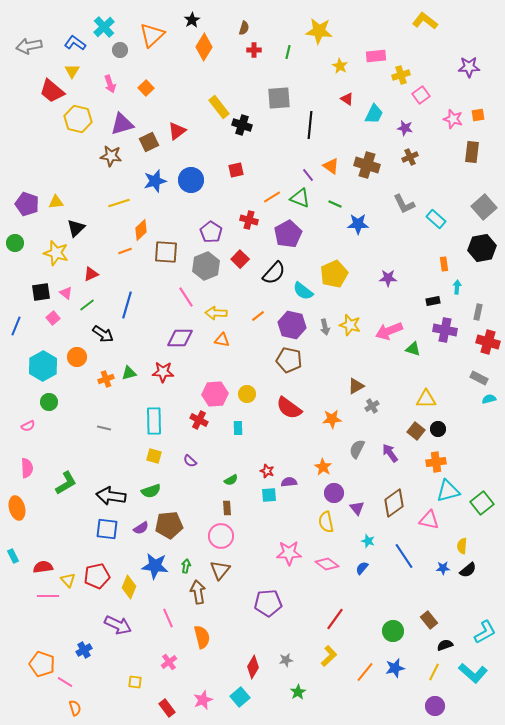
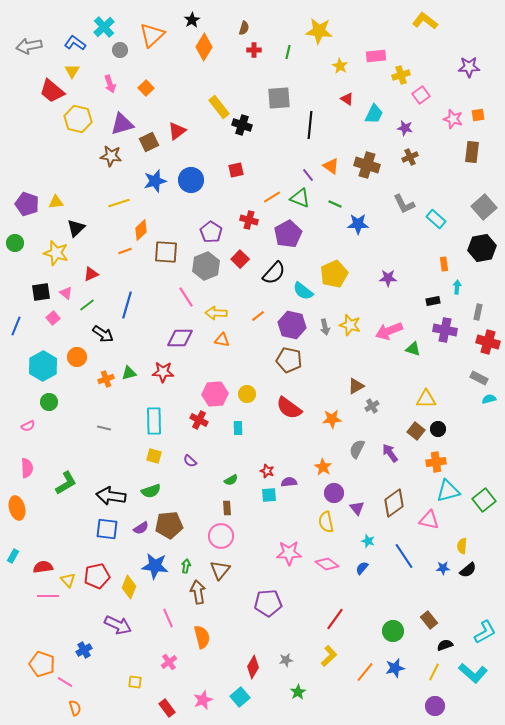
green square at (482, 503): moved 2 px right, 3 px up
cyan rectangle at (13, 556): rotated 56 degrees clockwise
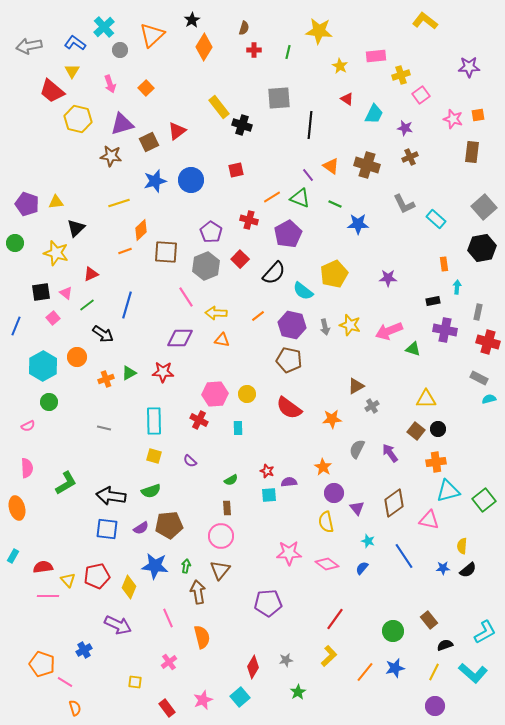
green triangle at (129, 373): rotated 14 degrees counterclockwise
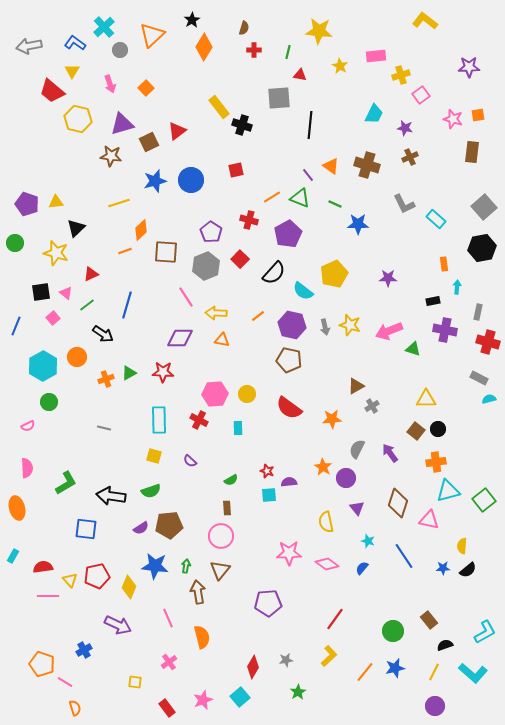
red triangle at (347, 99): moved 47 px left, 24 px up; rotated 24 degrees counterclockwise
cyan rectangle at (154, 421): moved 5 px right, 1 px up
purple circle at (334, 493): moved 12 px right, 15 px up
brown diamond at (394, 503): moved 4 px right; rotated 36 degrees counterclockwise
blue square at (107, 529): moved 21 px left
yellow triangle at (68, 580): moved 2 px right
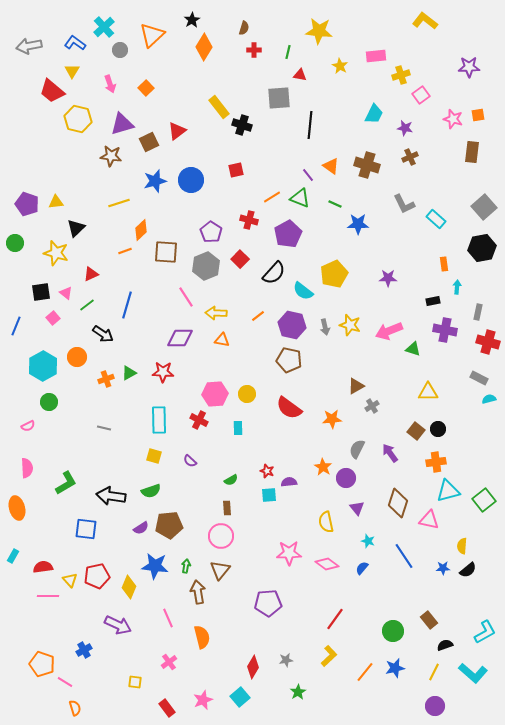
yellow triangle at (426, 399): moved 2 px right, 7 px up
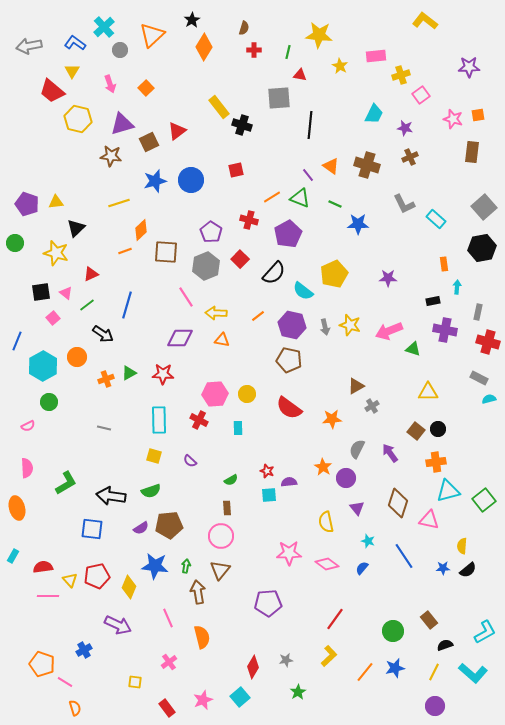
yellow star at (319, 31): moved 4 px down
blue line at (16, 326): moved 1 px right, 15 px down
red star at (163, 372): moved 2 px down
blue square at (86, 529): moved 6 px right
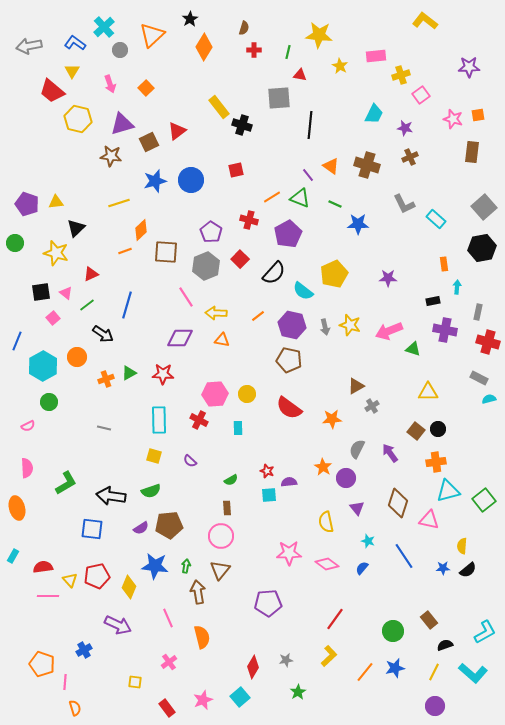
black star at (192, 20): moved 2 px left, 1 px up
pink line at (65, 682): rotated 63 degrees clockwise
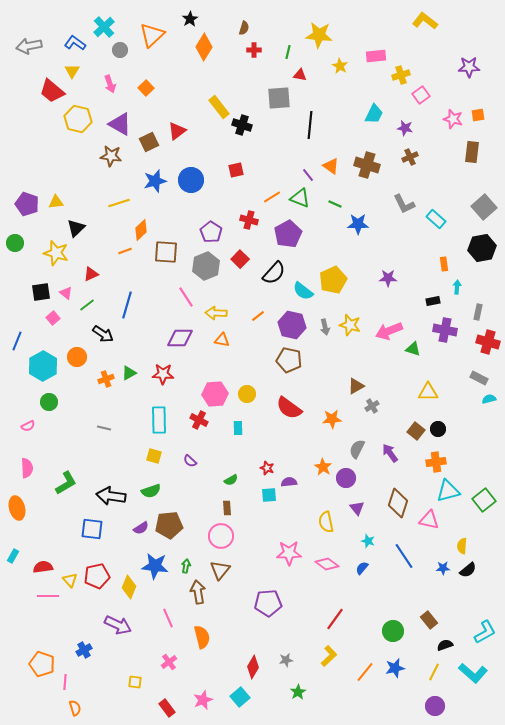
purple triangle at (122, 124): moved 2 px left; rotated 45 degrees clockwise
yellow pentagon at (334, 274): moved 1 px left, 6 px down
red star at (267, 471): moved 3 px up
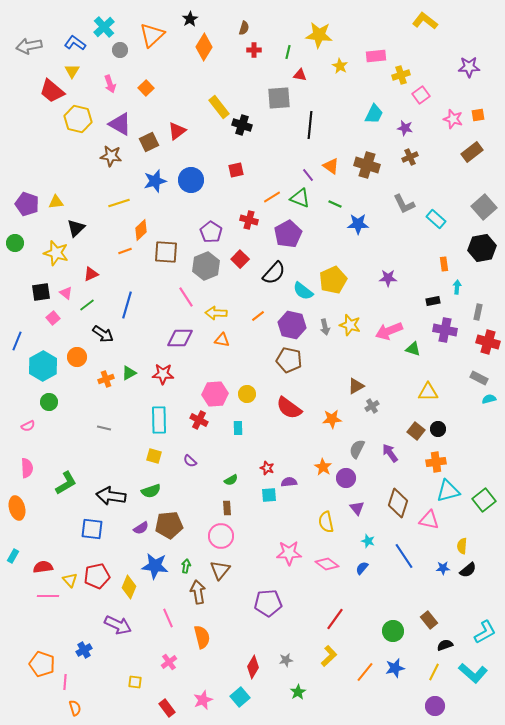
brown rectangle at (472, 152): rotated 45 degrees clockwise
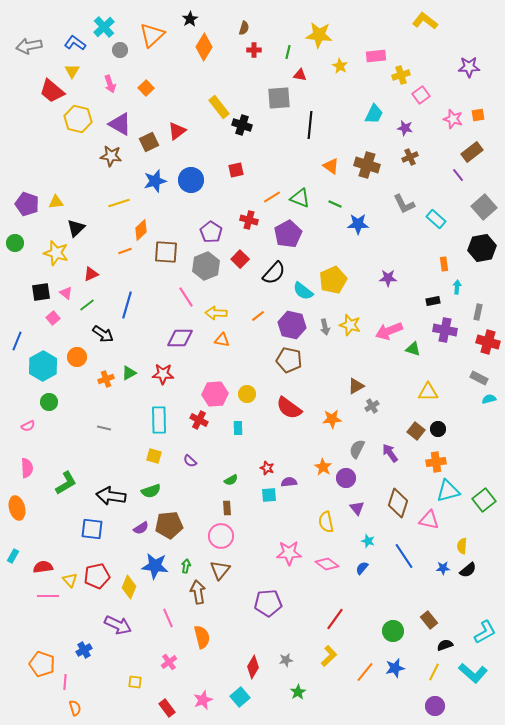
purple line at (308, 175): moved 150 px right
